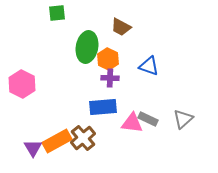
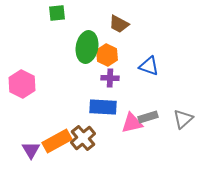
brown trapezoid: moved 2 px left, 3 px up
orange hexagon: moved 1 px left, 4 px up
blue rectangle: rotated 8 degrees clockwise
gray rectangle: moved 2 px up; rotated 42 degrees counterclockwise
pink triangle: rotated 20 degrees counterclockwise
purple triangle: moved 2 px left, 2 px down
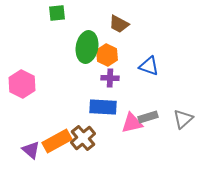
purple triangle: rotated 18 degrees counterclockwise
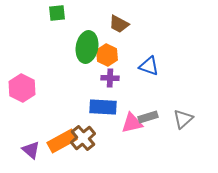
pink hexagon: moved 4 px down
orange rectangle: moved 5 px right
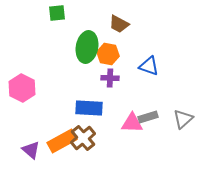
orange hexagon: moved 1 px right, 1 px up; rotated 15 degrees counterclockwise
blue rectangle: moved 14 px left, 1 px down
pink triangle: rotated 15 degrees clockwise
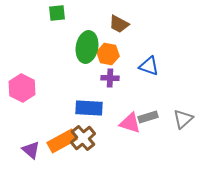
pink triangle: moved 2 px left; rotated 15 degrees clockwise
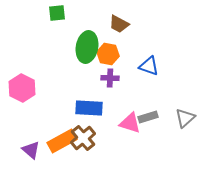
gray triangle: moved 2 px right, 1 px up
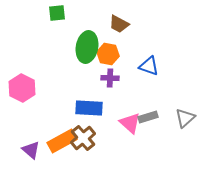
pink triangle: rotated 25 degrees clockwise
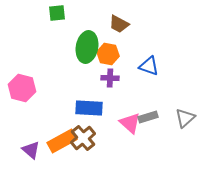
pink hexagon: rotated 12 degrees counterclockwise
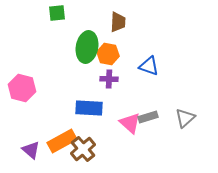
brown trapezoid: moved 1 px left, 2 px up; rotated 115 degrees counterclockwise
purple cross: moved 1 px left, 1 px down
brown cross: moved 11 px down
